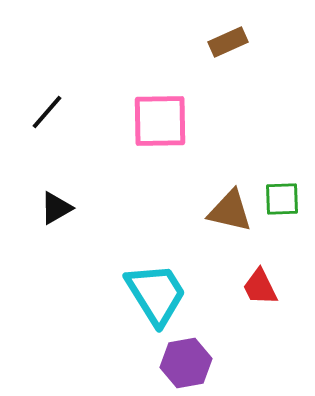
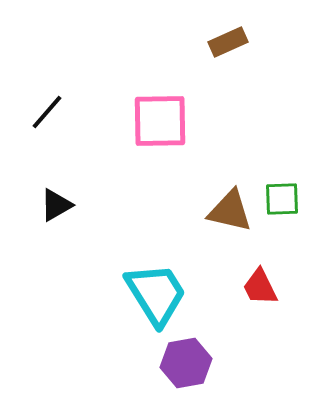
black triangle: moved 3 px up
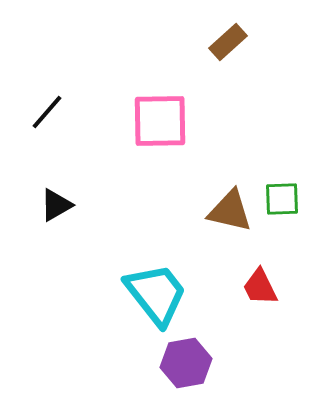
brown rectangle: rotated 18 degrees counterclockwise
cyan trapezoid: rotated 6 degrees counterclockwise
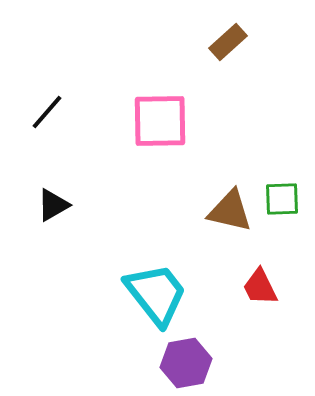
black triangle: moved 3 px left
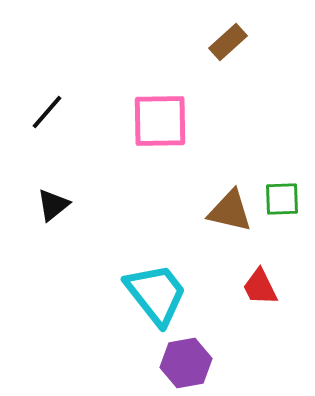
black triangle: rotated 9 degrees counterclockwise
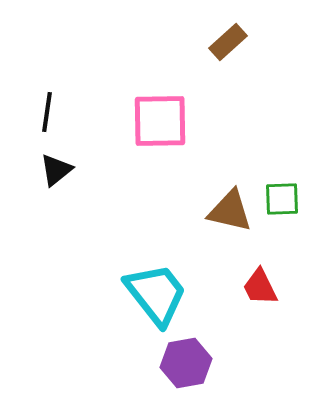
black line: rotated 33 degrees counterclockwise
black triangle: moved 3 px right, 35 px up
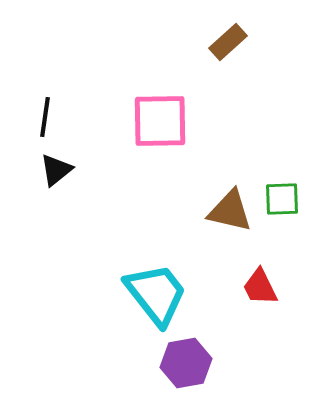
black line: moved 2 px left, 5 px down
